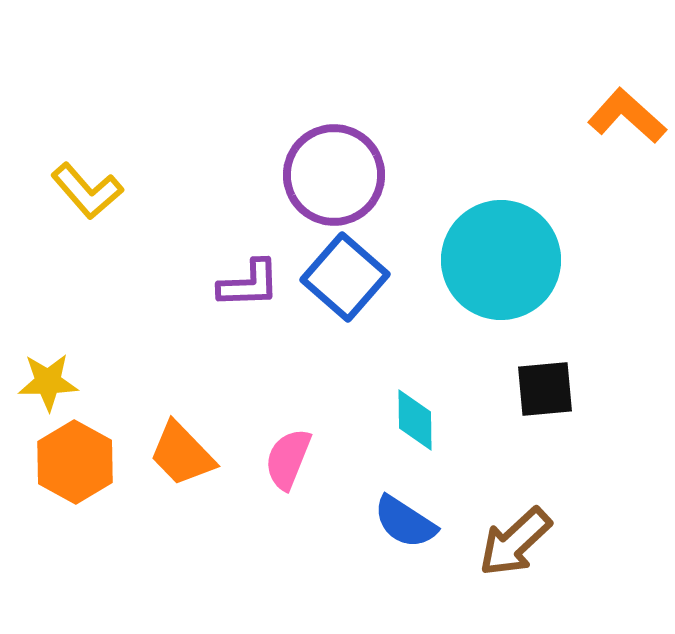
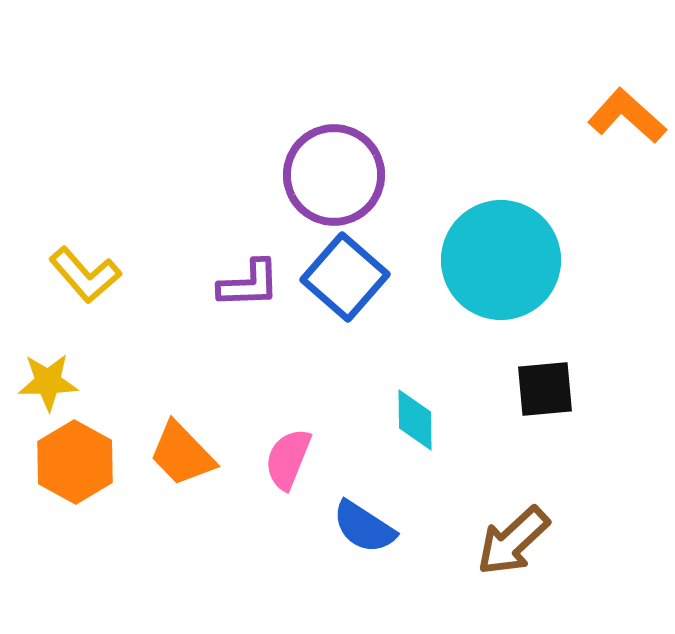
yellow L-shape: moved 2 px left, 84 px down
blue semicircle: moved 41 px left, 5 px down
brown arrow: moved 2 px left, 1 px up
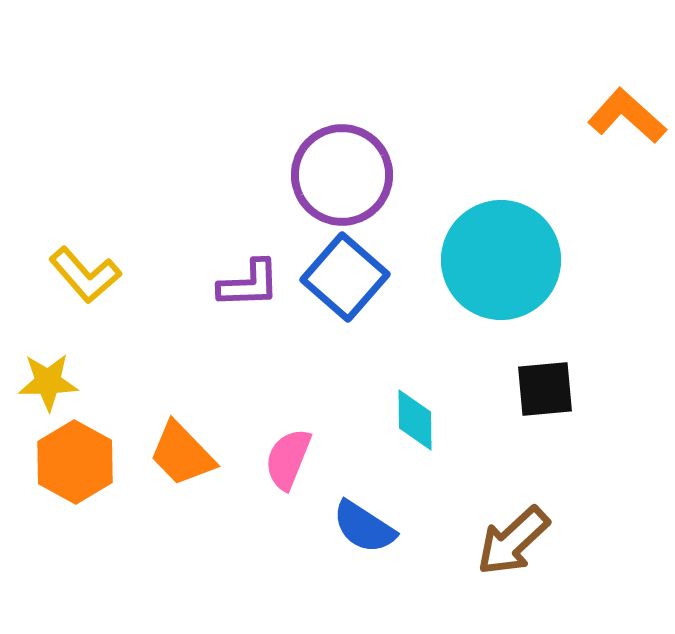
purple circle: moved 8 px right
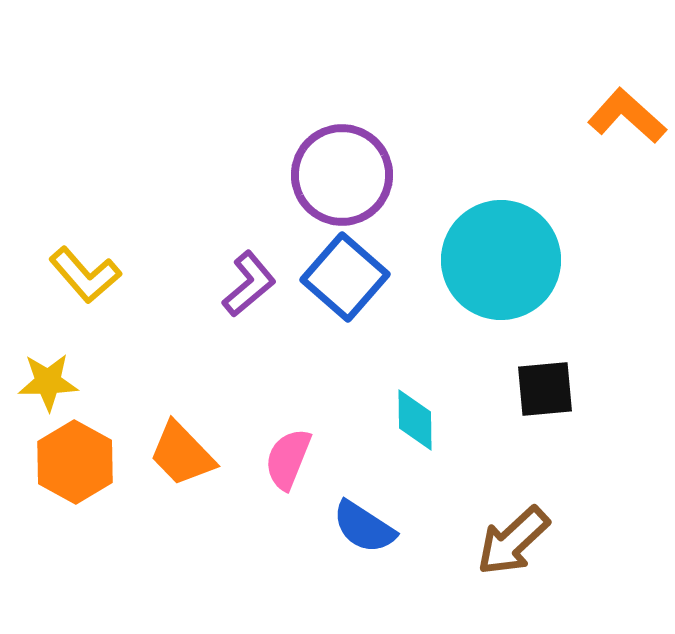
purple L-shape: rotated 38 degrees counterclockwise
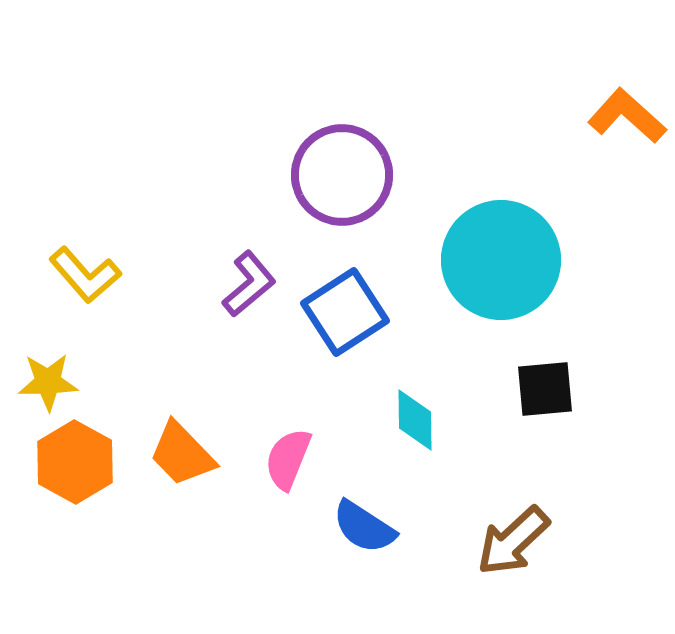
blue square: moved 35 px down; rotated 16 degrees clockwise
